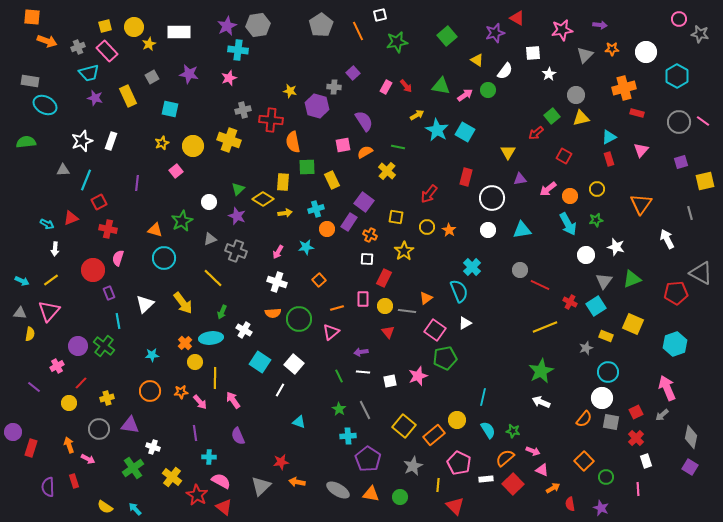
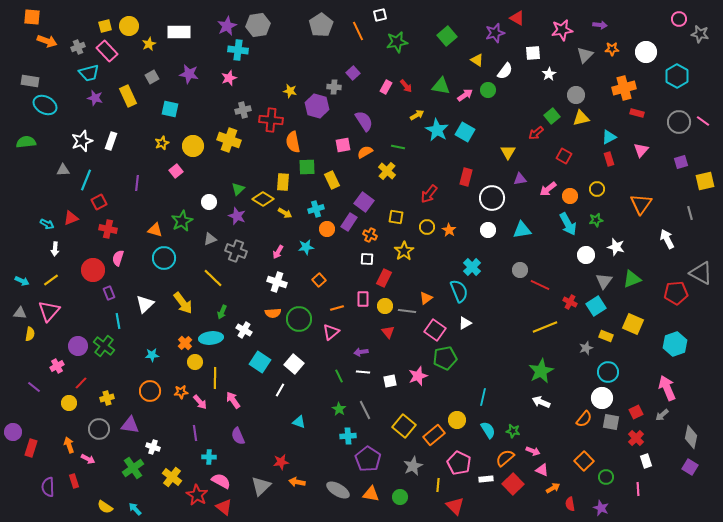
yellow circle at (134, 27): moved 5 px left, 1 px up
yellow arrow at (285, 213): rotated 40 degrees clockwise
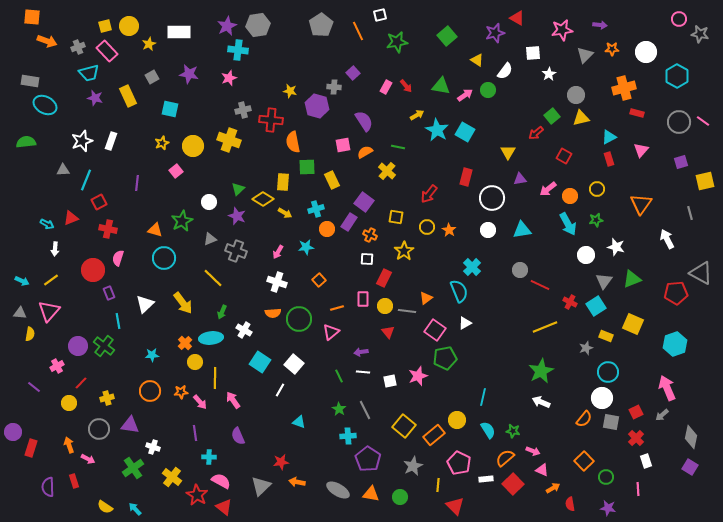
purple star at (601, 508): moved 7 px right; rotated 14 degrees counterclockwise
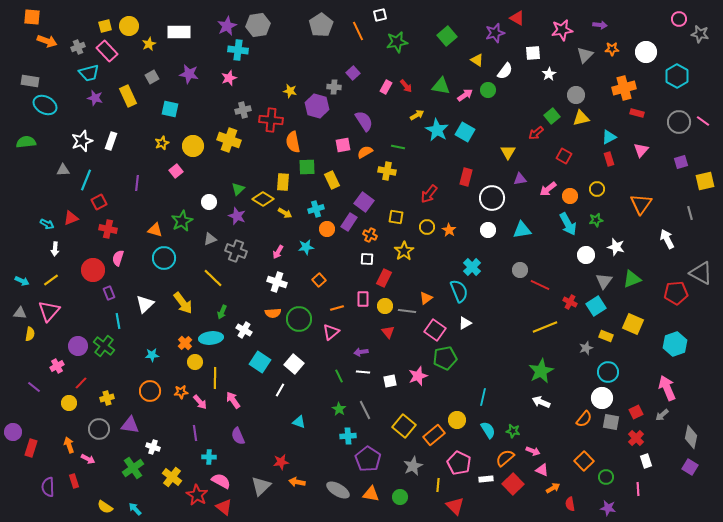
yellow cross at (387, 171): rotated 30 degrees counterclockwise
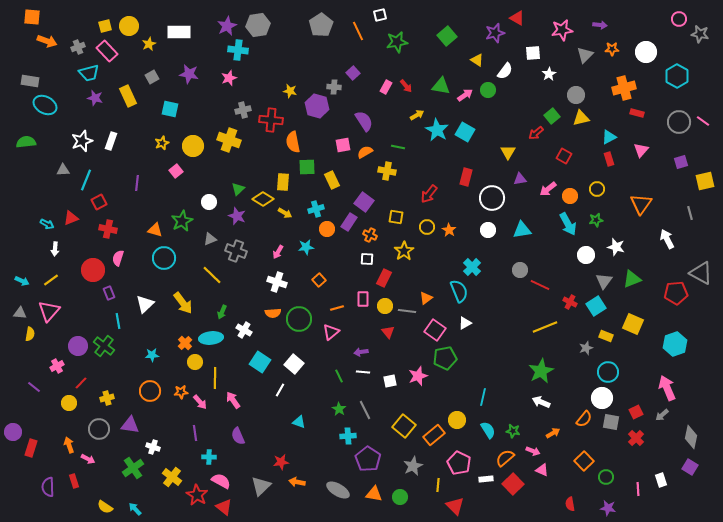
yellow line at (213, 278): moved 1 px left, 3 px up
white rectangle at (646, 461): moved 15 px right, 19 px down
orange arrow at (553, 488): moved 55 px up
orange triangle at (371, 494): moved 3 px right
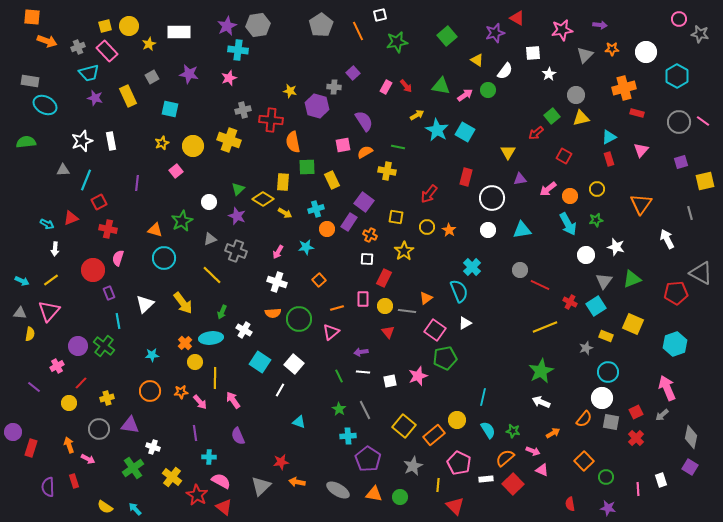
white rectangle at (111, 141): rotated 30 degrees counterclockwise
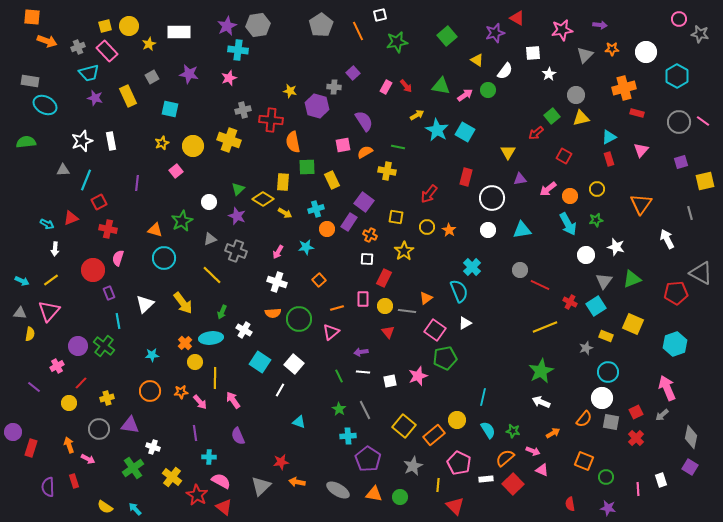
orange square at (584, 461): rotated 24 degrees counterclockwise
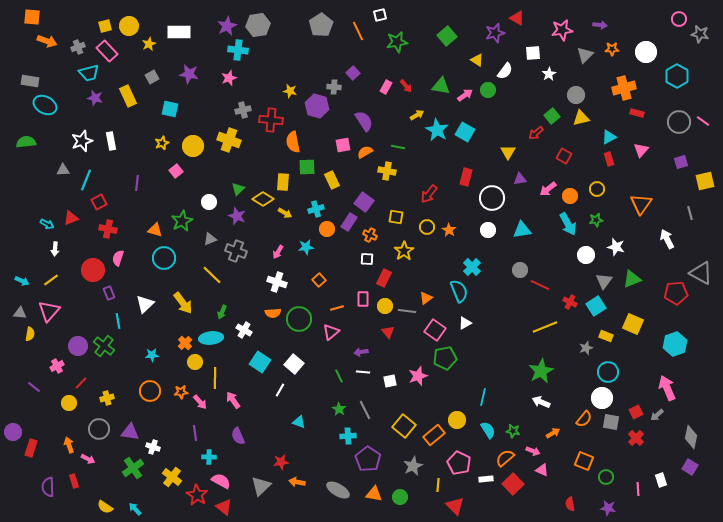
gray arrow at (662, 415): moved 5 px left
purple triangle at (130, 425): moved 7 px down
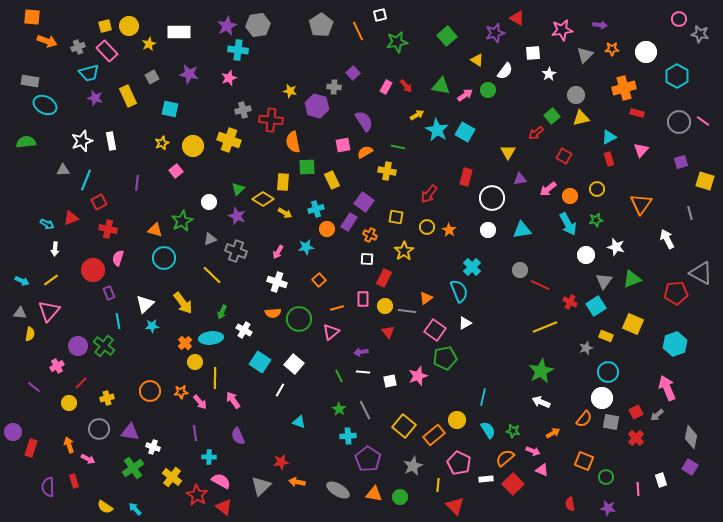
yellow square at (705, 181): rotated 30 degrees clockwise
cyan star at (152, 355): moved 29 px up
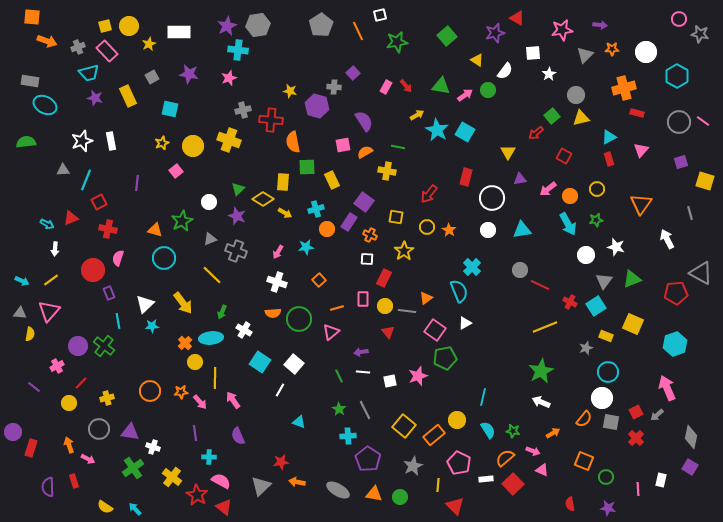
white rectangle at (661, 480): rotated 32 degrees clockwise
